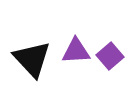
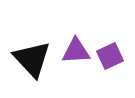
purple square: rotated 16 degrees clockwise
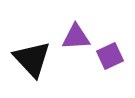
purple triangle: moved 14 px up
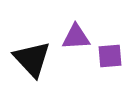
purple square: rotated 20 degrees clockwise
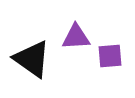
black triangle: rotated 12 degrees counterclockwise
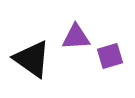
purple square: rotated 12 degrees counterclockwise
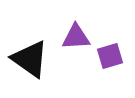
black triangle: moved 2 px left
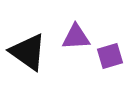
black triangle: moved 2 px left, 7 px up
